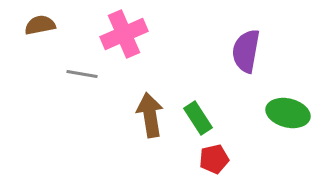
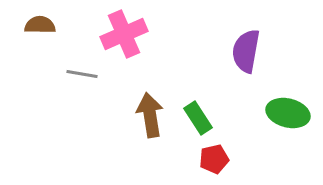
brown semicircle: rotated 12 degrees clockwise
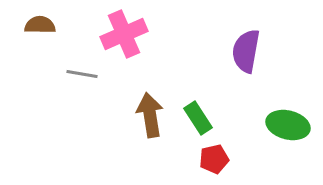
green ellipse: moved 12 px down
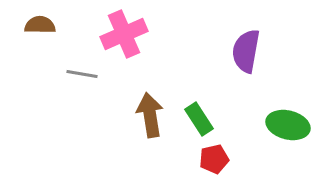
green rectangle: moved 1 px right, 1 px down
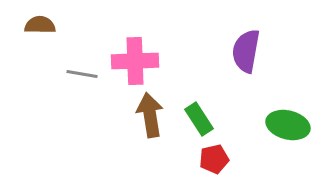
pink cross: moved 11 px right, 27 px down; rotated 21 degrees clockwise
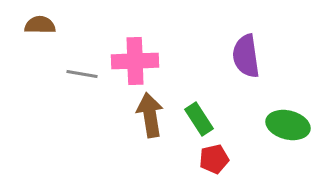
purple semicircle: moved 5 px down; rotated 18 degrees counterclockwise
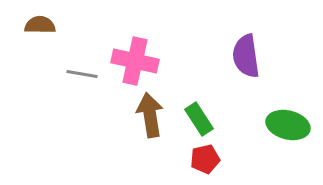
pink cross: rotated 15 degrees clockwise
red pentagon: moved 9 px left
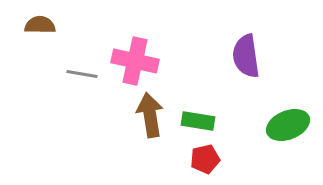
green rectangle: moved 1 px left, 2 px down; rotated 48 degrees counterclockwise
green ellipse: rotated 36 degrees counterclockwise
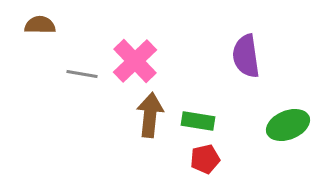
pink cross: rotated 33 degrees clockwise
brown arrow: rotated 15 degrees clockwise
